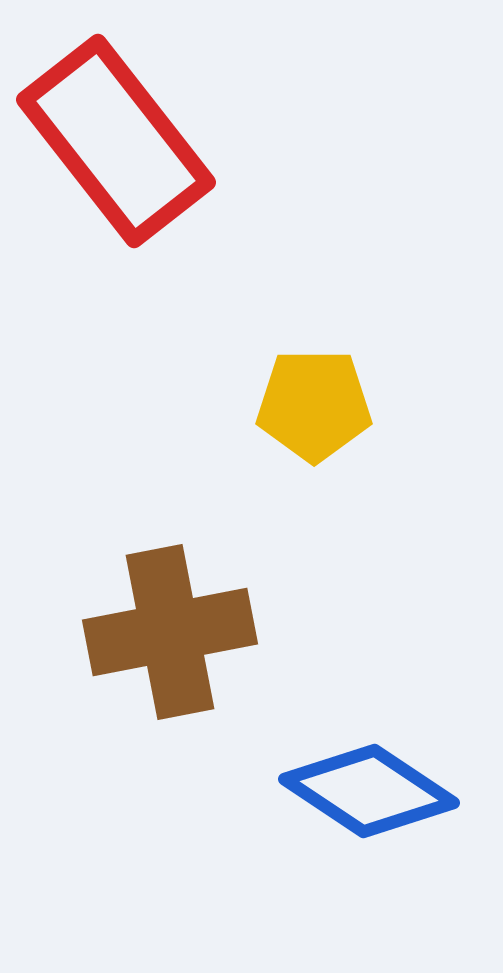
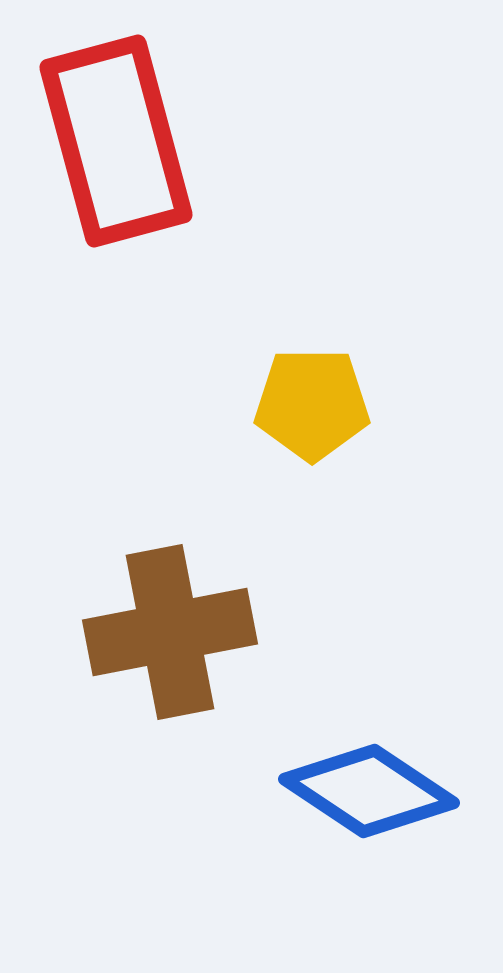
red rectangle: rotated 23 degrees clockwise
yellow pentagon: moved 2 px left, 1 px up
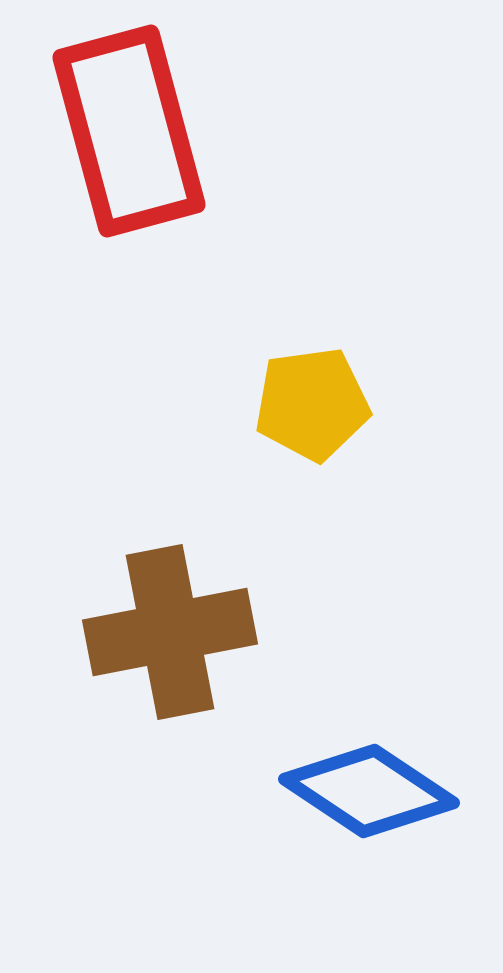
red rectangle: moved 13 px right, 10 px up
yellow pentagon: rotated 8 degrees counterclockwise
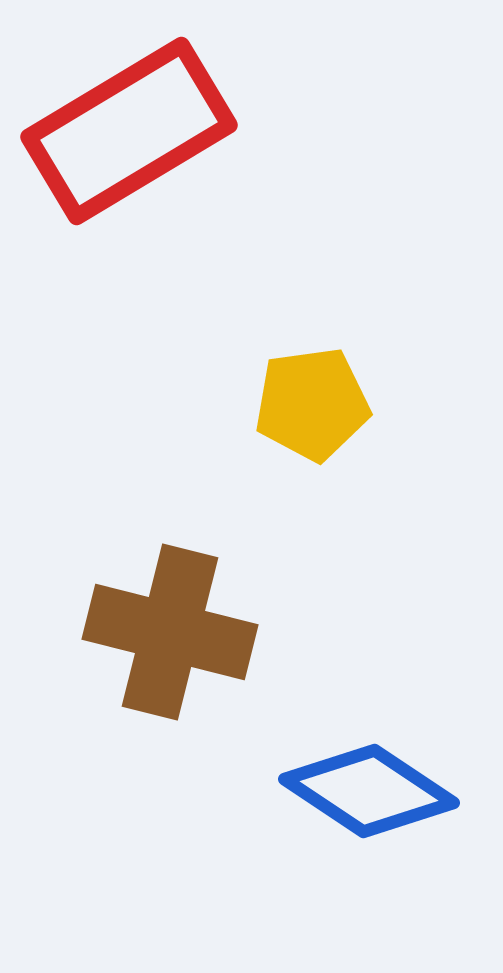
red rectangle: rotated 74 degrees clockwise
brown cross: rotated 25 degrees clockwise
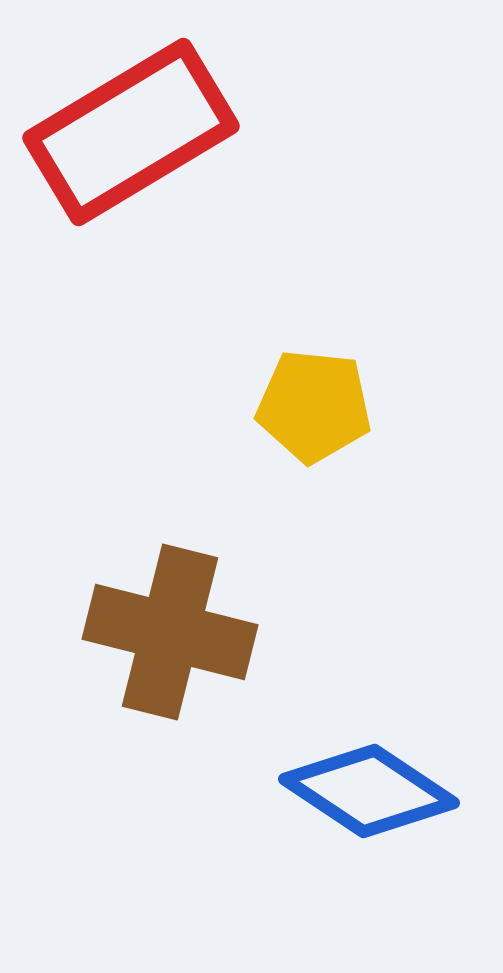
red rectangle: moved 2 px right, 1 px down
yellow pentagon: moved 2 px right, 2 px down; rotated 14 degrees clockwise
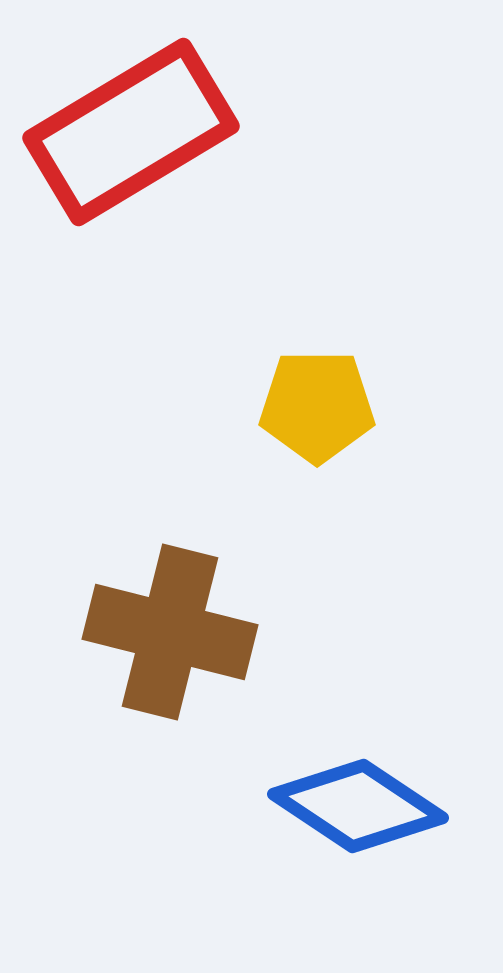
yellow pentagon: moved 3 px right; rotated 6 degrees counterclockwise
blue diamond: moved 11 px left, 15 px down
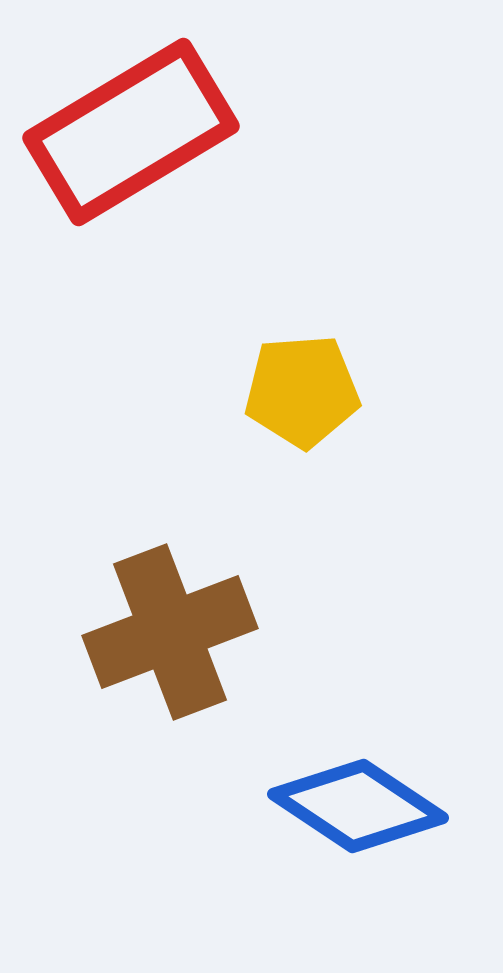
yellow pentagon: moved 15 px left, 15 px up; rotated 4 degrees counterclockwise
brown cross: rotated 35 degrees counterclockwise
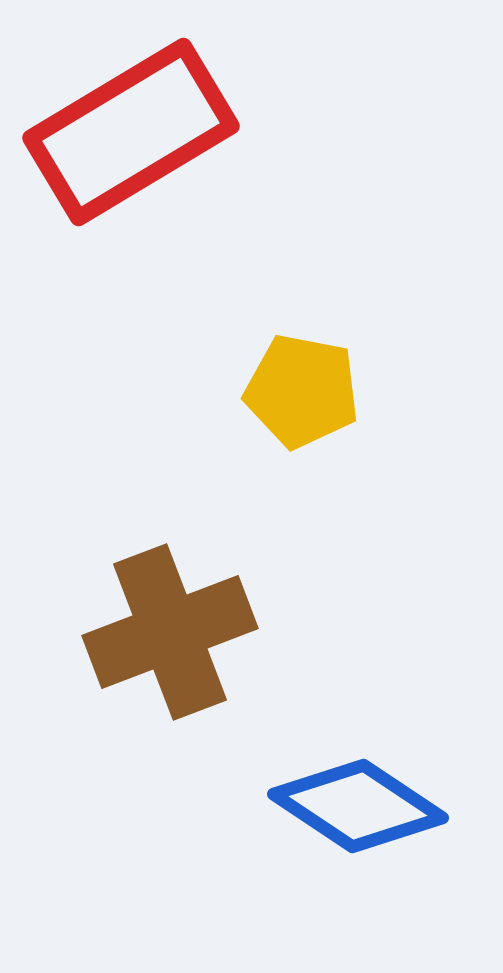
yellow pentagon: rotated 15 degrees clockwise
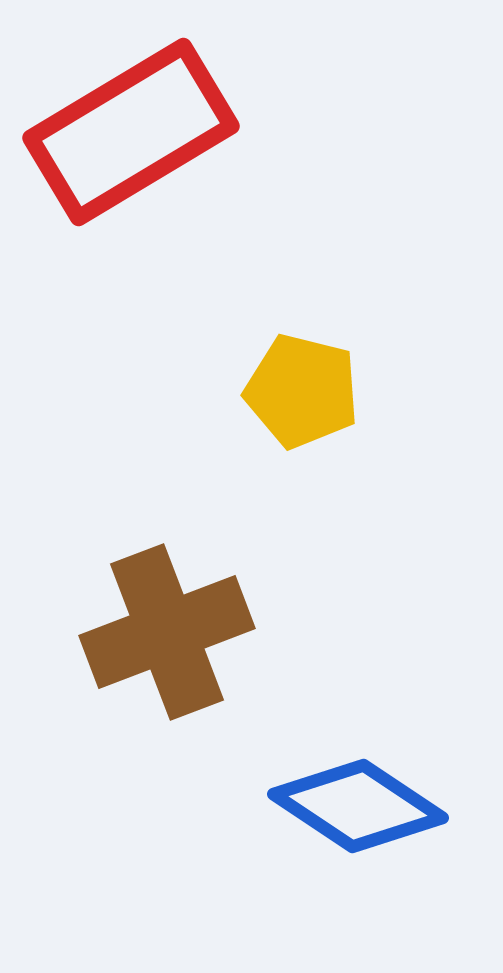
yellow pentagon: rotated 3 degrees clockwise
brown cross: moved 3 px left
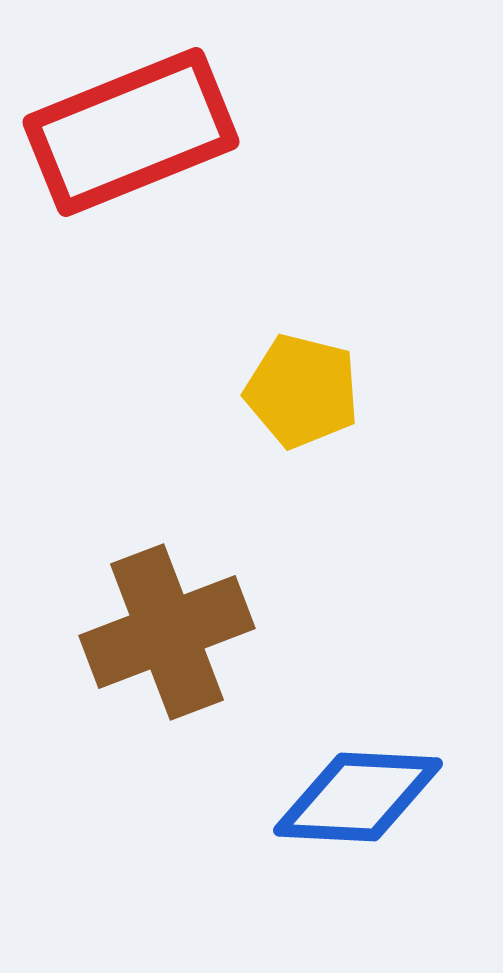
red rectangle: rotated 9 degrees clockwise
blue diamond: moved 9 px up; rotated 31 degrees counterclockwise
